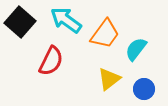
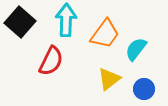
cyan arrow: rotated 56 degrees clockwise
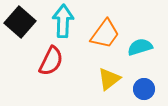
cyan arrow: moved 3 px left, 1 px down
cyan semicircle: moved 4 px right, 2 px up; rotated 35 degrees clockwise
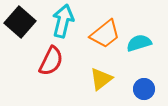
cyan arrow: rotated 12 degrees clockwise
orange trapezoid: rotated 16 degrees clockwise
cyan semicircle: moved 1 px left, 4 px up
yellow triangle: moved 8 px left
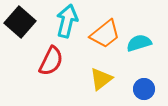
cyan arrow: moved 4 px right
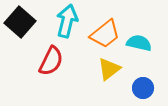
cyan semicircle: rotated 30 degrees clockwise
yellow triangle: moved 8 px right, 10 px up
blue circle: moved 1 px left, 1 px up
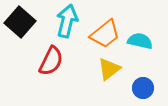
cyan semicircle: moved 1 px right, 2 px up
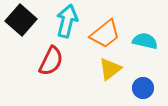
black square: moved 1 px right, 2 px up
cyan semicircle: moved 5 px right
yellow triangle: moved 1 px right
